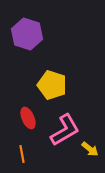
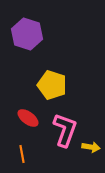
red ellipse: rotated 30 degrees counterclockwise
pink L-shape: rotated 40 degrees counterclockwise
yellow arrow: moved 1 px right, 2 px up; rotated 30 degrees counterclockwise
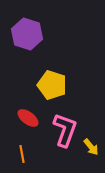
yellow arrow: rotated 42 degrees clockwise
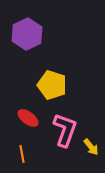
purple hexagon: rotated 16 degrees clockwise
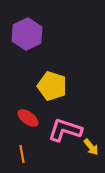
yellow pentagon: moved 1 px down
pink L-shape: rotated 92 degrees counterclockwise
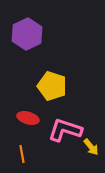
red ellipse: rotated 20 degrees counterclockwise
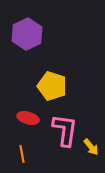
pink L-shape: rotated 80 degrees clockwise
